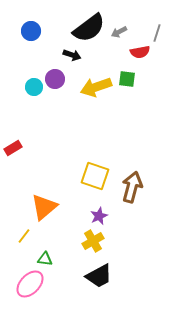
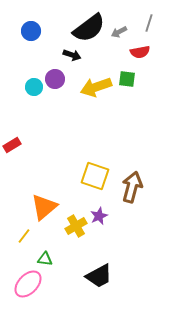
gray line: moved 8 px left, 10 px up
red rectangle: moved 1 px left, 3 px up
yellow cross: moved 17 px left, 15 px up
pink ellipse: moved 2 px left
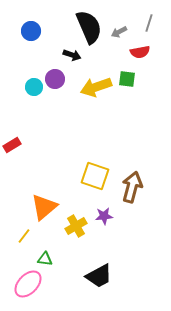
black semicircle: moved 1 px up; rotated 76 degrees counterclockwise
purple star: moved 5 px right; rotated 18 degrees clockwise
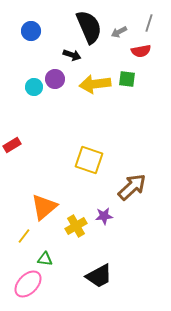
red semicircle: moved 1 px right, 1 px up
yellow arrow: moved 1 px left, 3 px up; rotated 12 degrees clockwise
yellow square: moved 6 px left, 16 px up
brown arrow: rotated 32 degrees clockwise
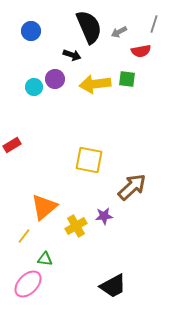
gray line: moved 5 px right, 1 px down
yellow square: rotated 8 degrees counterclockwise
black trapezoid: moved 14 px right, 10 px down
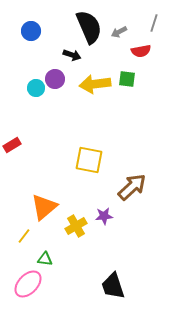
gray line: moved 1 px up
cyan circle: moved 2 px right, 1 px down
black trapezoid: rotated 100 degrees clockwise
